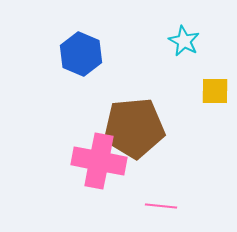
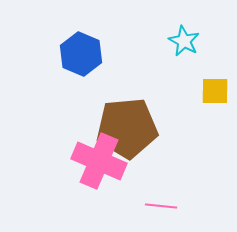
brown pentagon: moved 7 px left
pink cross: rotated 12 degrees clockwise
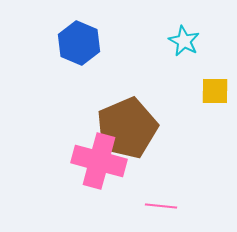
blue hexagon: moved 2 px left, 11 px up
brown pentagon: rotated 18 degrees counterclockwise
pink cross: rotated 8 degrees counterclockwise
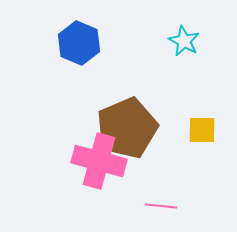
yellow square: moved 13 px left, 39 px down
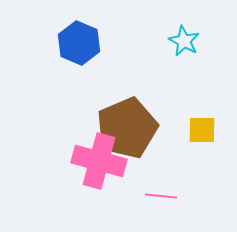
pink line: moved 10 px up
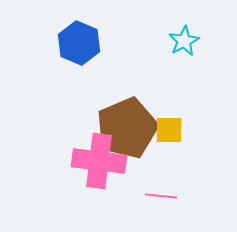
cyan star: rotated 16 degrees clockwise
yellow square: moved 33 px left
pink cross: rotated 8 degrees counterclockwise
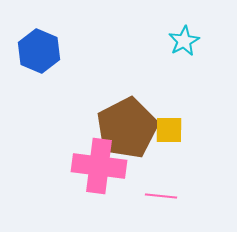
blue hexagon: moved 40 px left, 8 px down
brown pentagon: rotated 4 degrees counterclockwise
pink cross: moved 5 px down
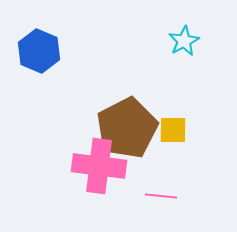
yellow square: moved 4 px right
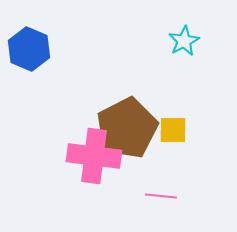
blue hexagon: moved 10 px left, 2 px up
pink cross: moved 5 px left, 10 px up
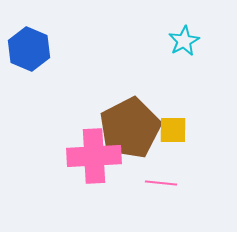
brown pentagon: moved 3 px right
pink cross: rotated 10 degrees counterclockwise
pink line: moved 13 px up
